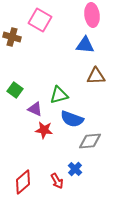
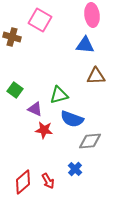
red arrow: moved 9 px left
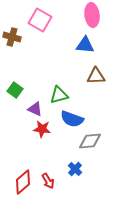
red star: moved 2 px left, 1 px up
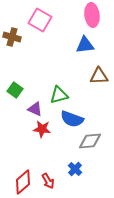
blue triangle: rotated 12 degrees counterclockwise
brown triangle: moved 3 px right
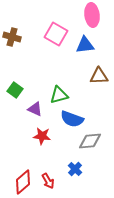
pink square: moved 16 px right, 14 px down
red star: moved 7 px down
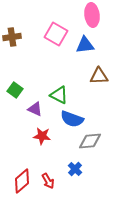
brown cross: rotated 24 degrees counterclockwise
green triangle: rotated 42 degrees clockwise
red diamond: moved 1 px left, 1 px up
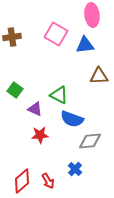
red star: moved 2 px left, 1 px up; rotated 12 degrees counterclockwise
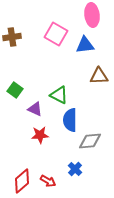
blue semicircle: moved 2 px left, 1 px down; rotated 70 degrees clockwise
red arrow: rotated 28 degrees counterclockwise
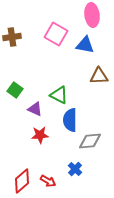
blue triangle: rotated 18 degrees clockwise
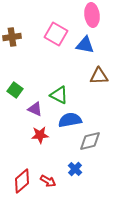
blue semicircle: rotated 80 degrees clockwise
gray diamond: rotated 10 degrees counterclockwise
